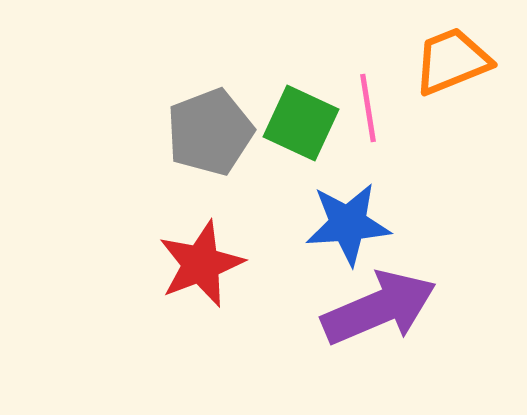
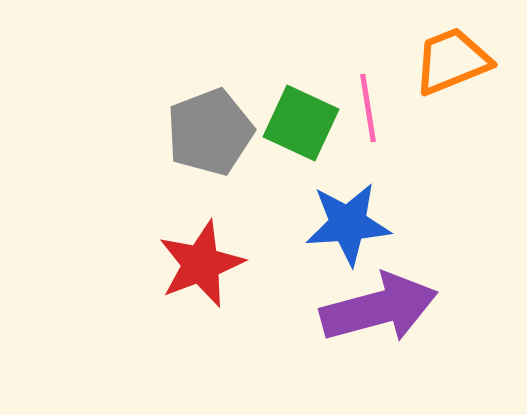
purple arrow: rotated 8 degrees clockwise
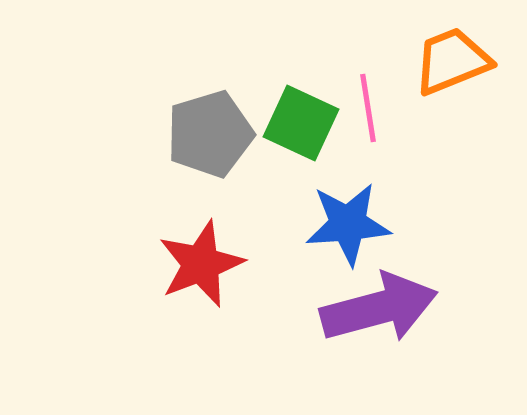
gray pentagon: moved 2 px down; rotated 4 degrees clockwise
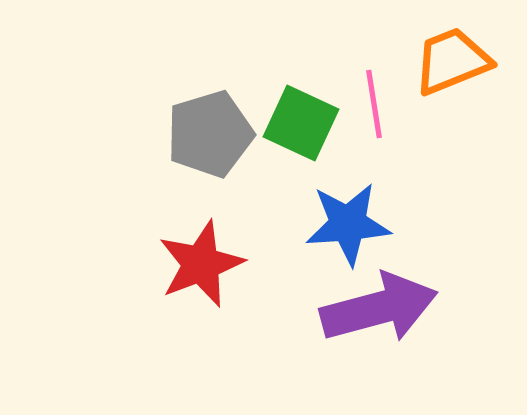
pink line: moved 6 px right, 4 px up
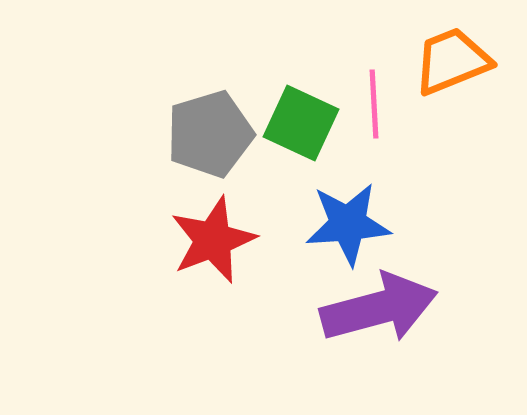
pink line: rotated 6 degrees clockwise
red star: moved 12 px right, 24 px up
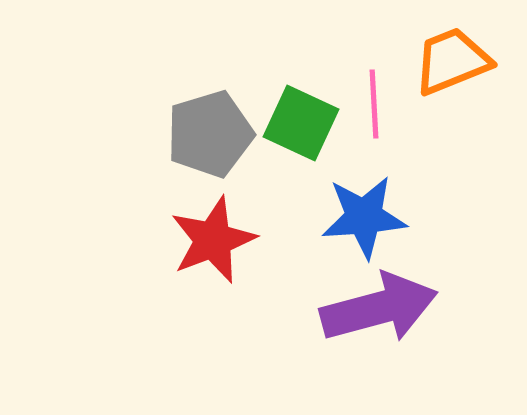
blue star: moved 16 px right, 7 px up
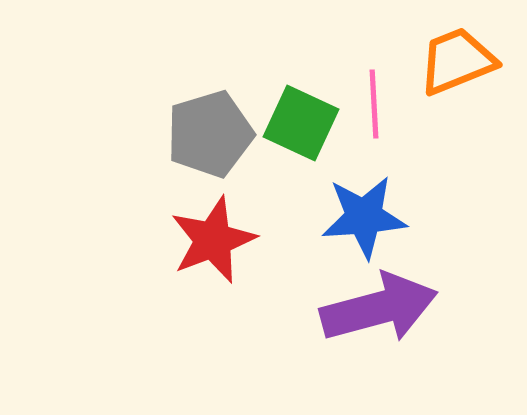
orange trapezoid: moved 5 px right
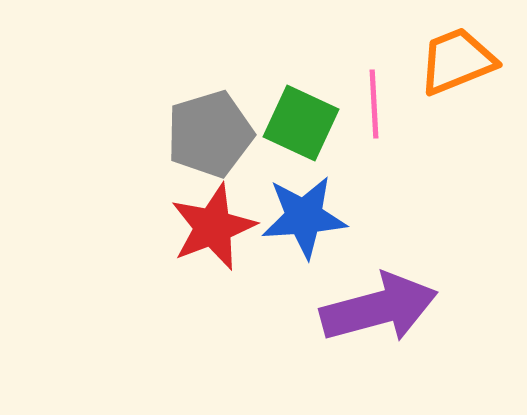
blue star: moved 60 px left
red star: moved 13 px up
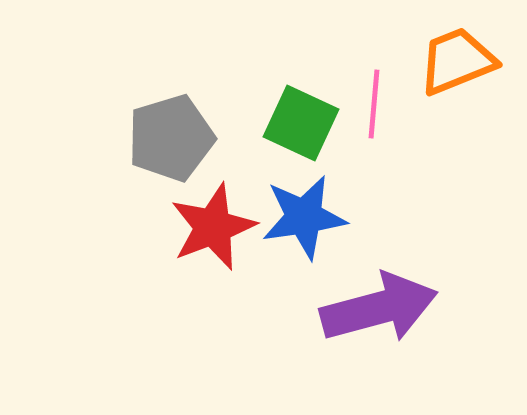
pink line: rotated 8 degrees clockwise
gray pentagon: moved 39 px left, 4 px down
blue star: rotated 4 degrees counterclockwise
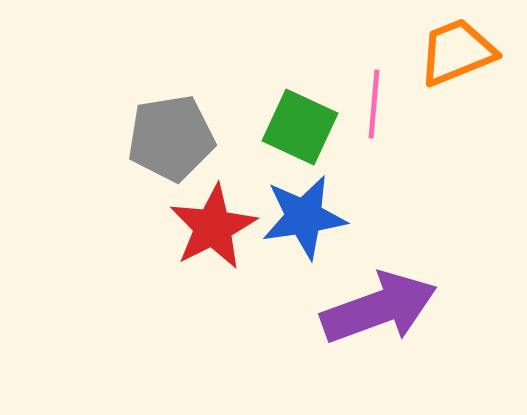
orange trapezoid: moved 9 px up
green square: moved 1 px left, 4 px down
gray pentagon: rotated 8 degrees clockwise
red star: rotated 6 degrees counterclockwise
purple arrow: rotated 5 degrees counterclockwise
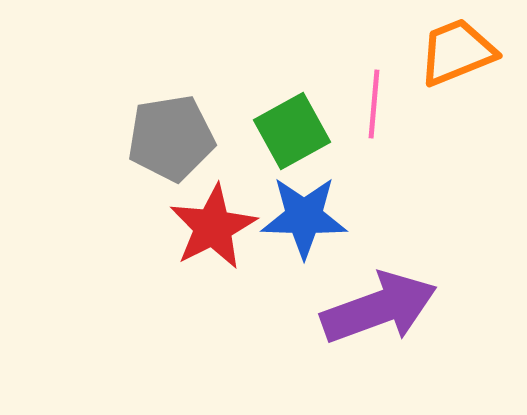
green square: moved 8 px left, 4 px down; rotated 36 degrees clockwise
blue star: rotated 10 degrees clockwise
